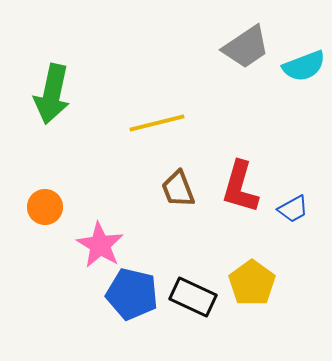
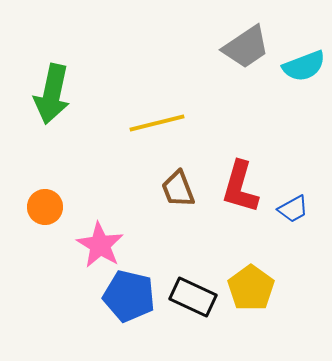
yellow pentagon: moved 1 px left, 5 px down
blue pentagon: moved 3 px left, 2 px down
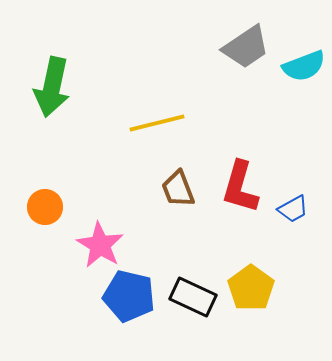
green arrow: moved 7 px up
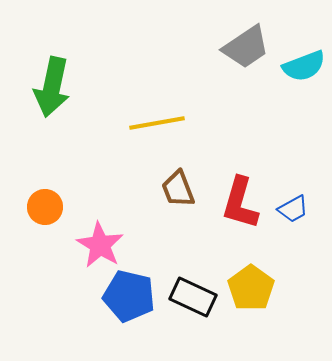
yellow line: rotated 4 degrees clockwise
red L-shape: moved 16 px down
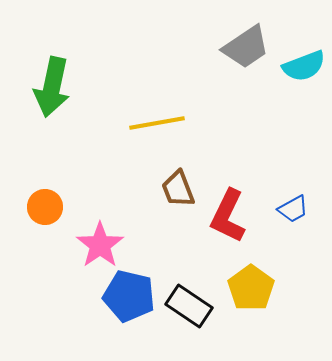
red L-shape: moved 12 px left, 13 px down; rotated 10 degrees clockwise
pink star: rotated 6 degrees clockwise
black rectangle: moved 4 px left, 9 px down; rotated 9 degrees clockwise
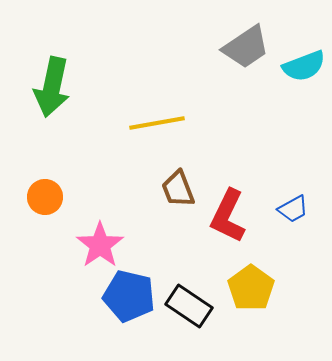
orange circle: moved 10 px up
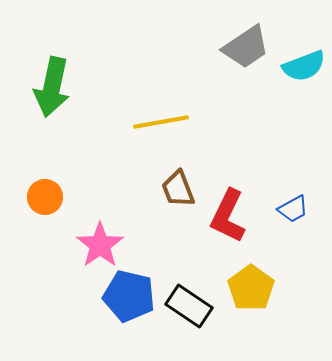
yellow line: moved 4 px right, 1 px up
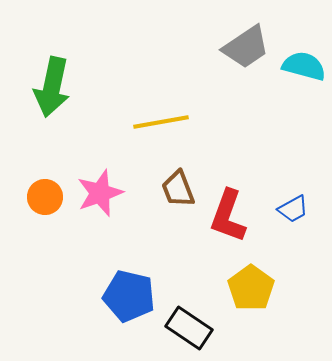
cyan semicircle: rotated 144 degrees counterclockwise
red L-shape: rotated 6 degrees counterclockwise
pink star: moved 52 px up; rotated 15 degrees clockwise
black rectangle: moved 22 px down
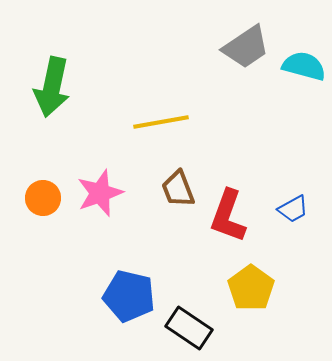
orange circle: moved 2 px left, 1 px down
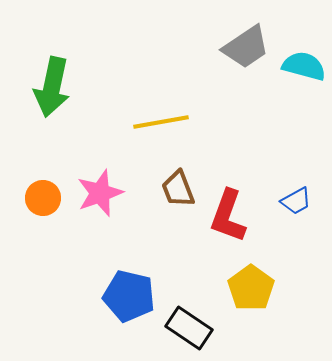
blue trapezoid: moved 3 px right, 8 px up
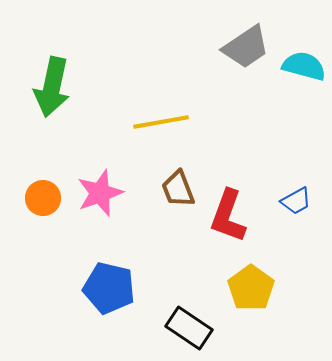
blue pentagon: moved 20 px left, 8 px up
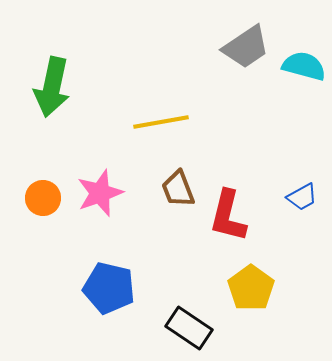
blue trapezoid: moved 6 px right, 4 px up
red L-shape: rotated 6 degrees counterclockwise
